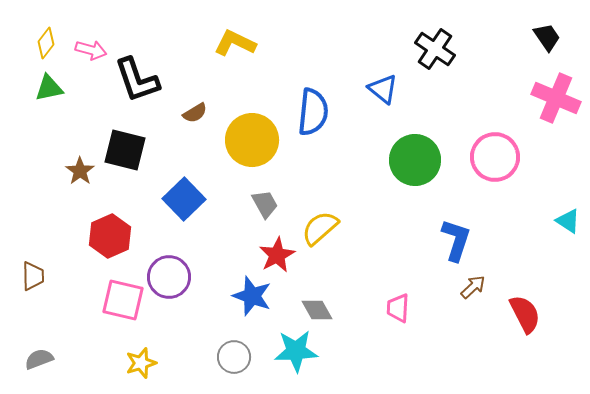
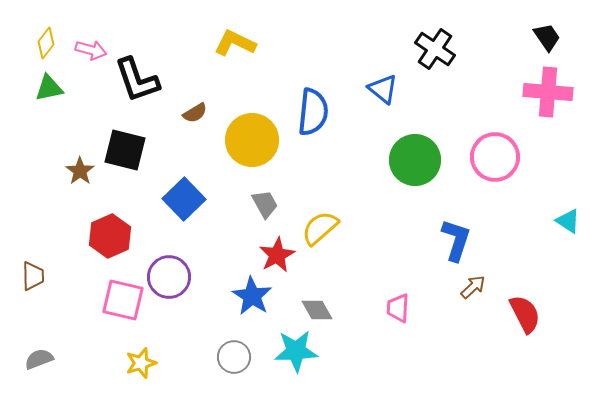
pink cross: moved 8 px left, 6 px up; rotated 18 degrees counterclockwise
blue star: rotated 12 degrees clockwise
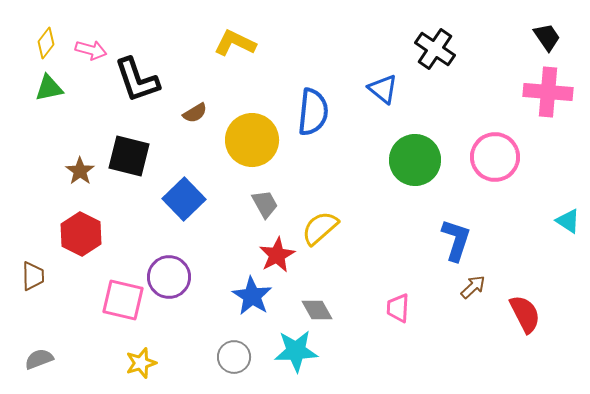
black square: moved 4 px right, 6 px down
red hexagon: moved 29 px left, 2 px up; rotated 9 degrees counterclockwise
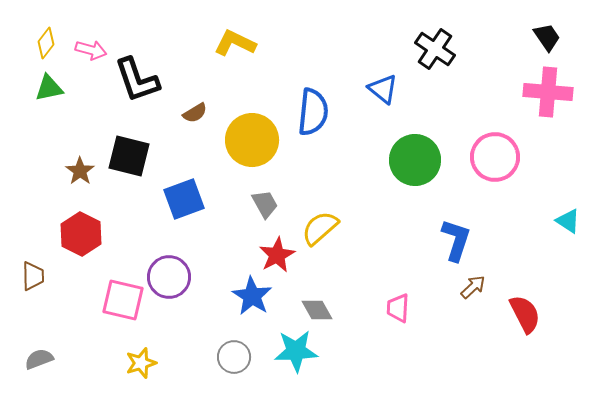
blue square: rotated 24 degrees clockwise
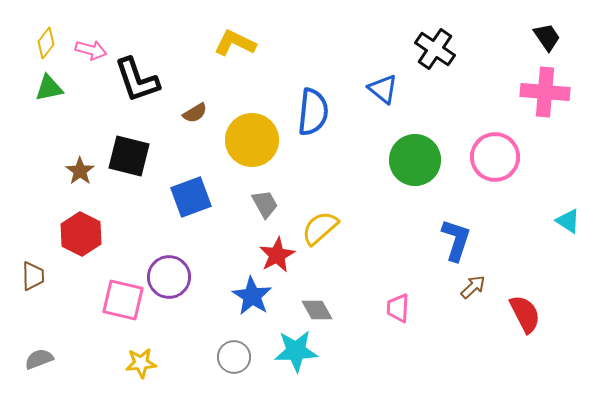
pink cross: moved 3 px left
blue square: moved 7 px right, 2 px up
yellow star: rotated 12 degrees clockwise
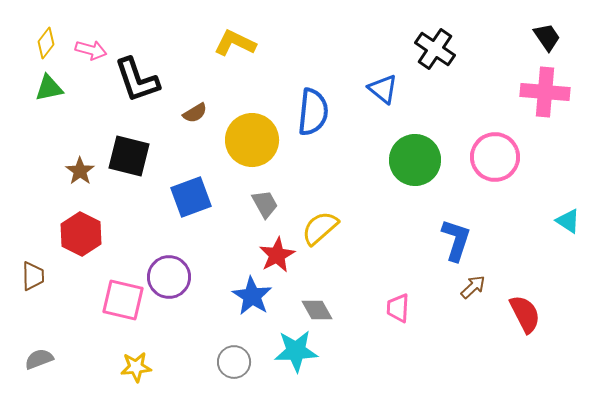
gray circle: moved 5 px down
yellow star: moved 5 px left, 4 px down
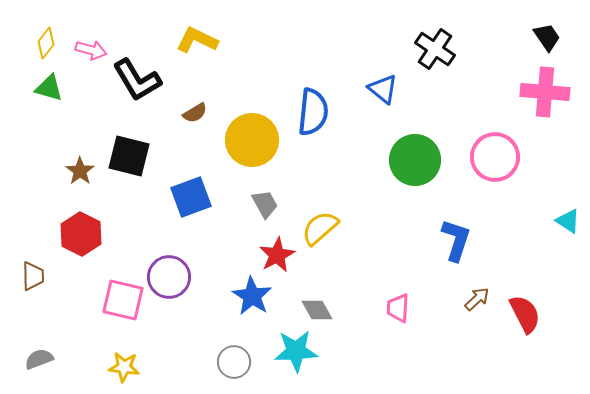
yellow L-shape: moved 38 px left, 3 px up
black L-shape: rotated 12 degrees counterclockwise
green triangle: rotated 28 degrees clockwise
brown arrow: moved 4 px right, 12 px down
yellow star: moved 12 px left; rotated 12 degrees clockwise
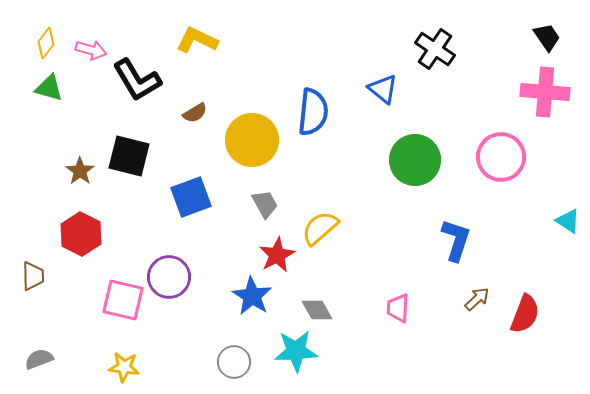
pink circle: moved 6 px right
red semicircle: rotated 48 degrees clockwise
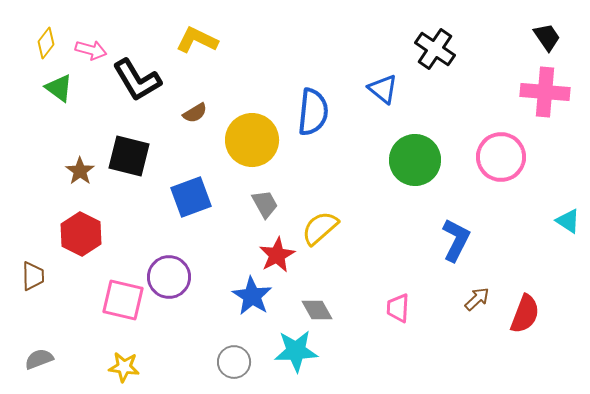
green triangle: moved 10 px right; rotated 20 degrees clockwise
blue L-shape: rotated 9 degrees clockwise
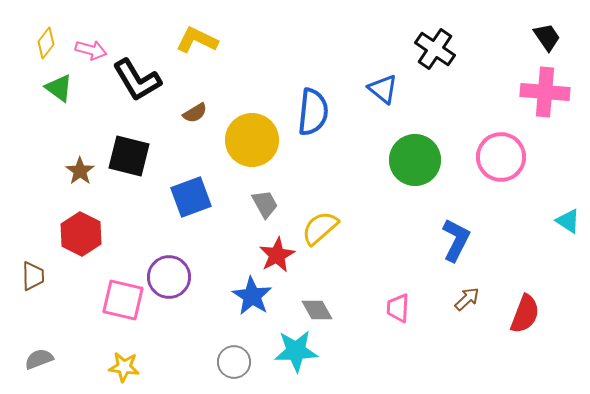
brown arrow: moved 10 px left
